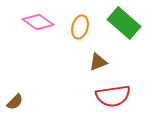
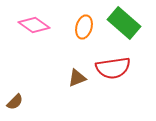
pink diamond: moved 4 px left, 3 px down
orange ellipse: moved 4 px right
brown triangle: moved 21 px left, 16 px down
red semicircle: moved 28 px up
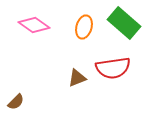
brown semicircle: moved 1 px right
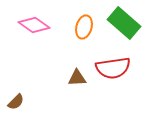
brown triangle: rotated 18 degrees clockwise
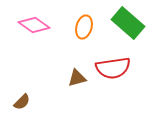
green rectangle: moved 4 px right
brown triangle: rotated 12 degrees counterclockwise
brown semicircle: moved 6 px right
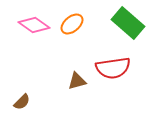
orange ellipse: moved 12 px left, 3 px up; rotated 35 degrees clockwise
brown triangle: moved 3 px down
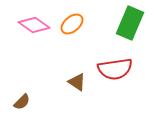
green rectangle: moved 2 px right; rotated 72 degrees clockwise
red semicircle: moved 2 px right, 1 px down
brown triangle: moved 1 px down; rotated 48 degrees clockwise
